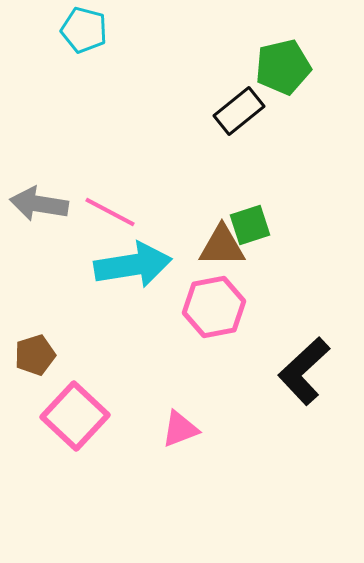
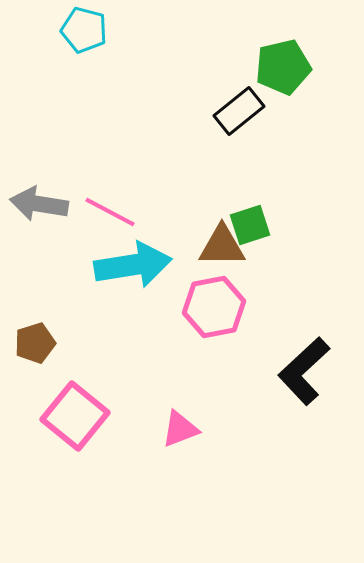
brown pentagon: moved 12 px up
pink square: rotated 4 degrees counterclockwise
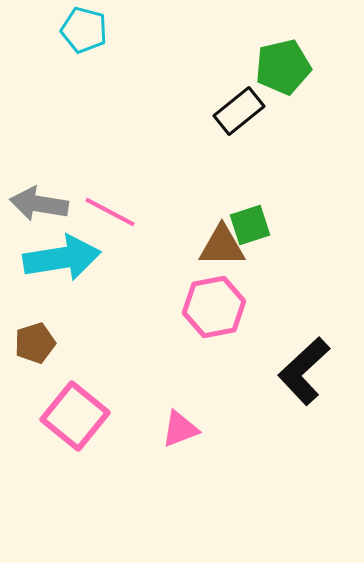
cyan arrow: moved 71 px left, 7 px up
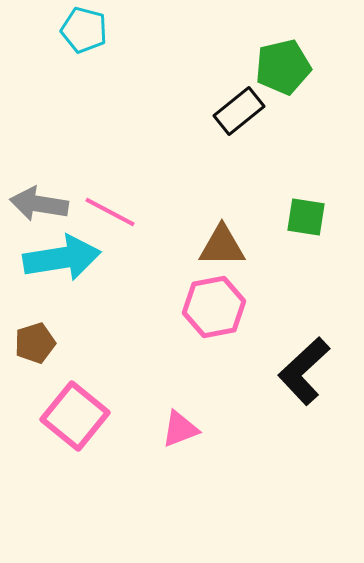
green square: moved 56 px right, 8 px up; rotated 27 degrees clockwise
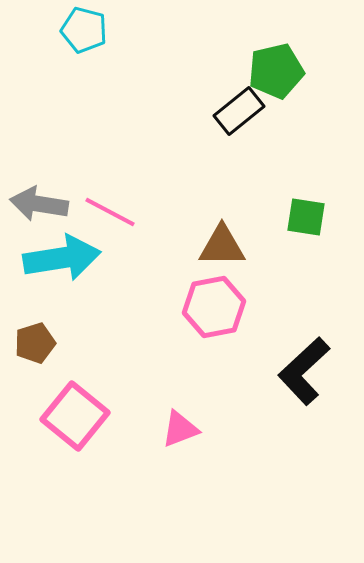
green pentagon: moved 7 px left, 4 px down
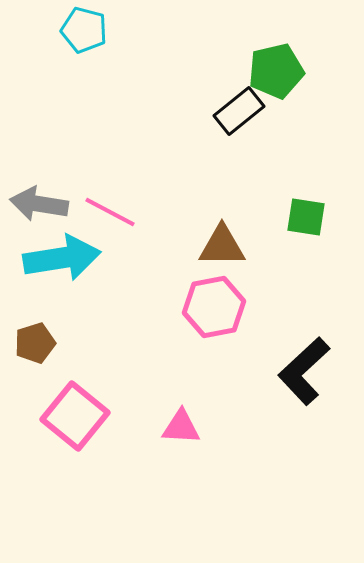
pink triangle: moved 1 px right, 2 px up; rotated 24 degrees clockwise
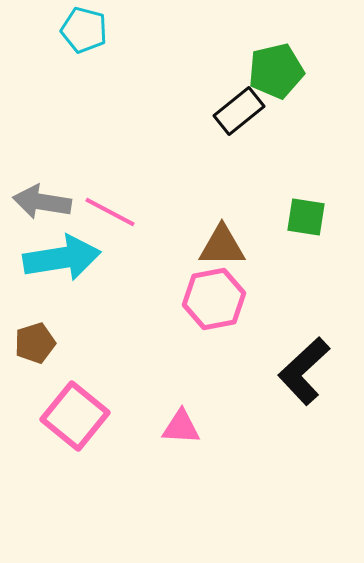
gray arrow: moved 3 px right, 2 px up
pink hexagon: moved 8 px up
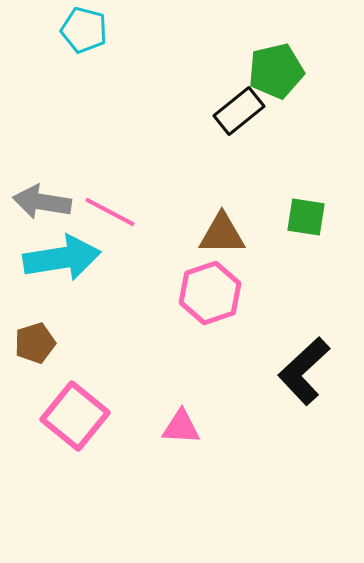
brown triangle: moved 12 px up
pink hexagon: moved 4 px left, 6 px up; rotated 8 degrees counterclockwise
